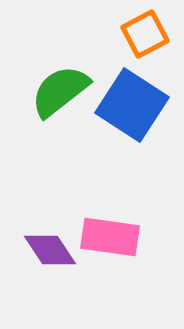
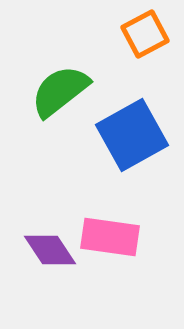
blue square: moved 30 px down; rotated 28 degrees clockwise
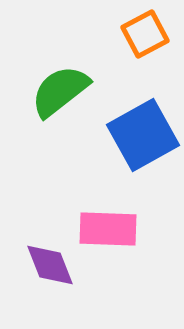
blue square: moved 11 px right
pink rectangle: moved 2 px left, 8 px up; rotated 6 degrees counterclockwise
purple diamond: moved 15 px down; rotated 12 degrees clockwise
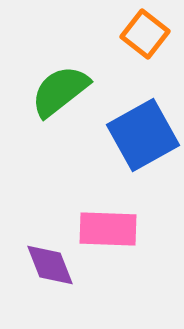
orange square: rotated 24 degrees counterclockwise
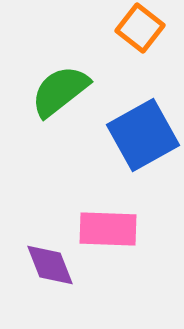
orange square: moved 5 px left, 6 px up
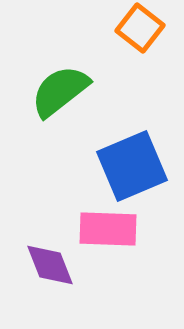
blue square: moved 11 px left, 31 px down; rotated 6 degrees clockwise
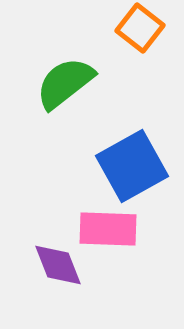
green semicircle: moved 5 px right, 8 px up
blue square: rotated 6 degrees counterclockwise
purple diamond: moved 8 px right
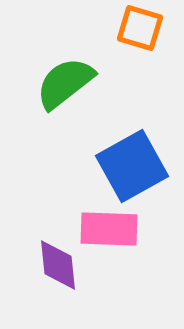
orange square: rotated 21 degrees counterclockwise
pink rectangle: moved 1 px right
purple diamond: rotated 16 degrees clockwise
